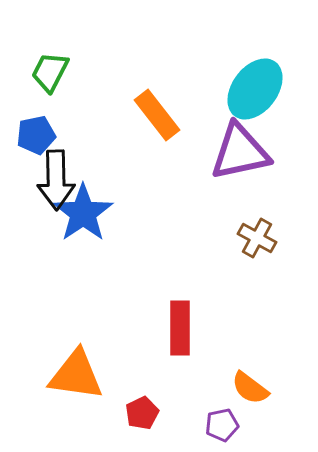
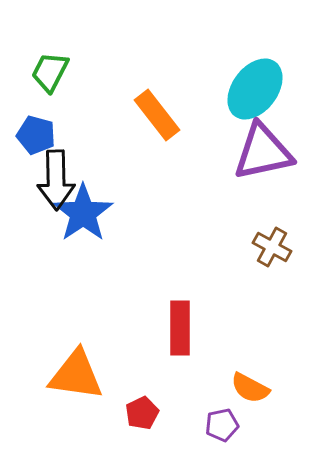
blue pentagon: rotated 27 degrees clockwise
purple triangle: moved 23 px right
brown cross: moved 15 px right, 9 px down
orange semicircle: rotated 9 degrees counterclockwise
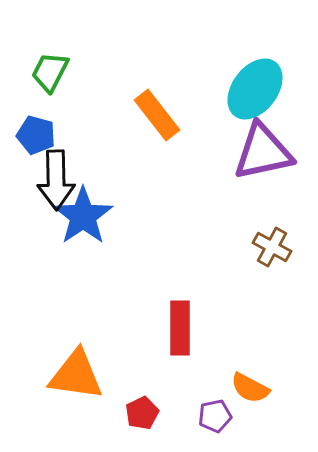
blue star: moved 3 px down
purple pentagon: moved 7 px left, 9 px up
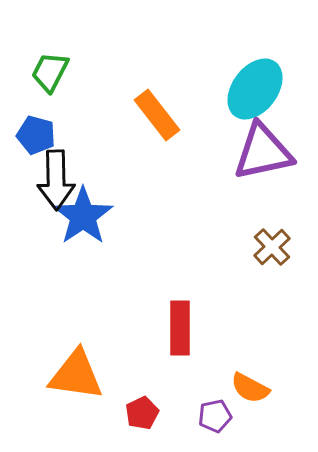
brown cross: rotated 18 degrees clockwise
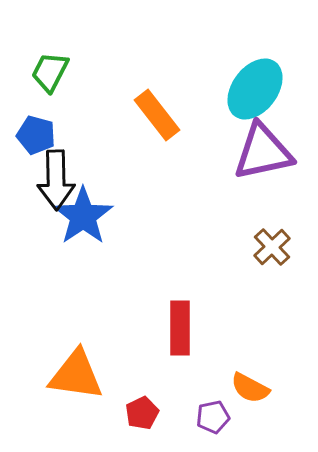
purple pentagon: moved 2 px left, 1 px down
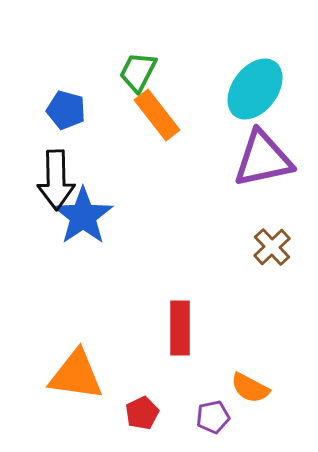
green trapezoid: moved 88 px right
blue pentagon: moved 30 px right, 25 px up
purple triangle: moved 7 px down
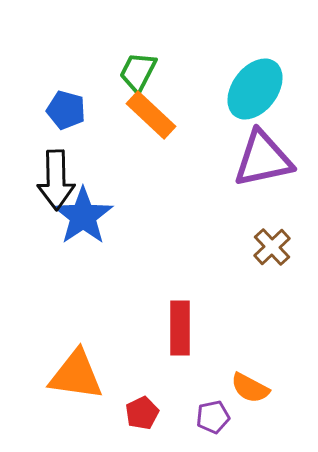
orange rectangle: moved 6 px left; rotated 9 degrees counterclockwise
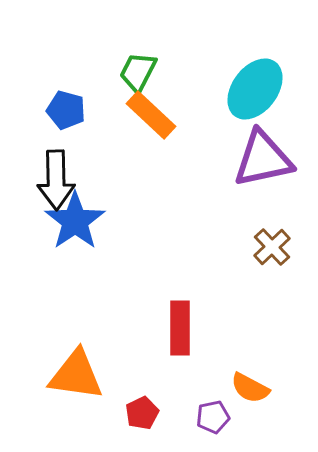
blue star: moved 8 px left, 5 px down
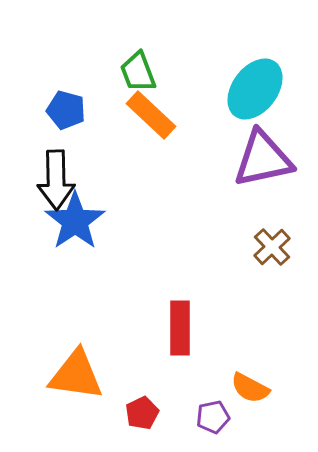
green trapezoid: rotated 48 degrees counterclockwise
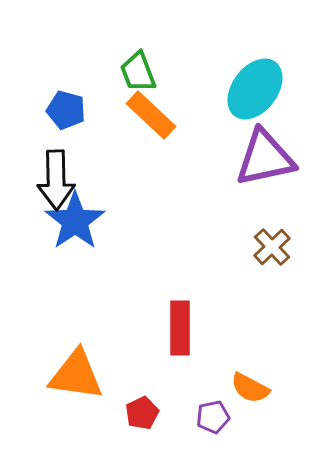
purple triangle: moved 2 px right, 1 px up
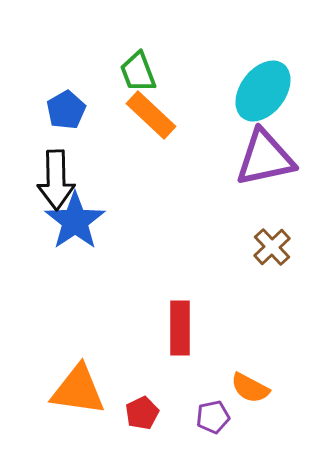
cyan ellipse: moved 8 px right, 2 px down
blue pentagon: rotated 27 degrees clockwise
orange triangle: moved 2 px right, 15 px down
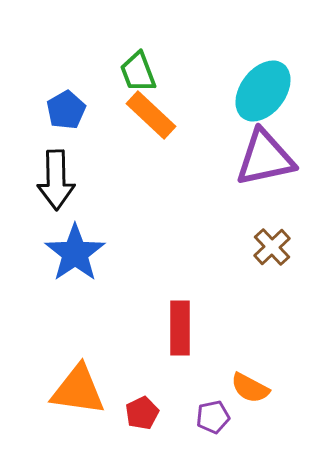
blue star: moved 32 px down
